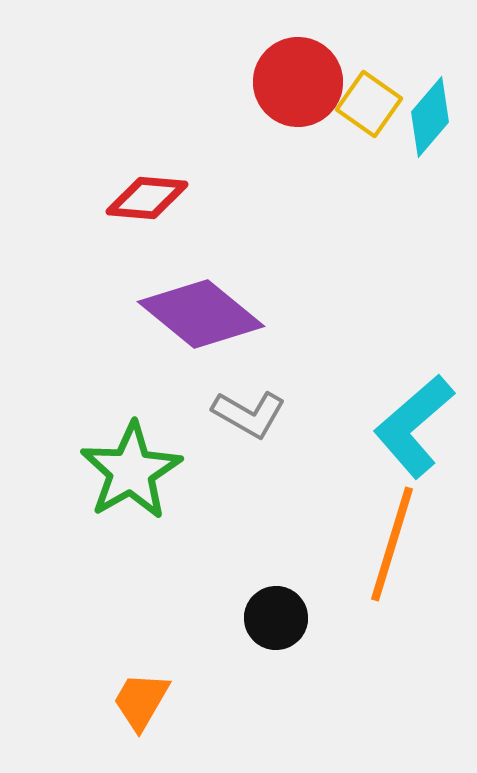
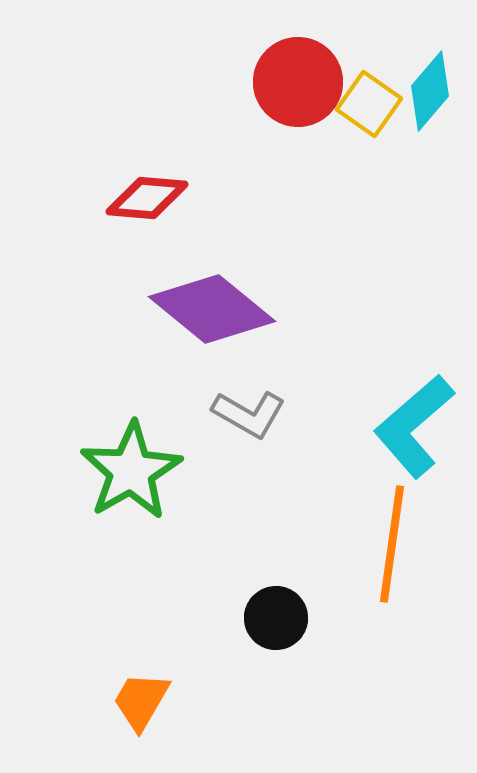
cyan diamond: moved 26 px up
purple diamond: moved 11 px right, 5 px up
orange line: rotated 9 degrees counterclockwise
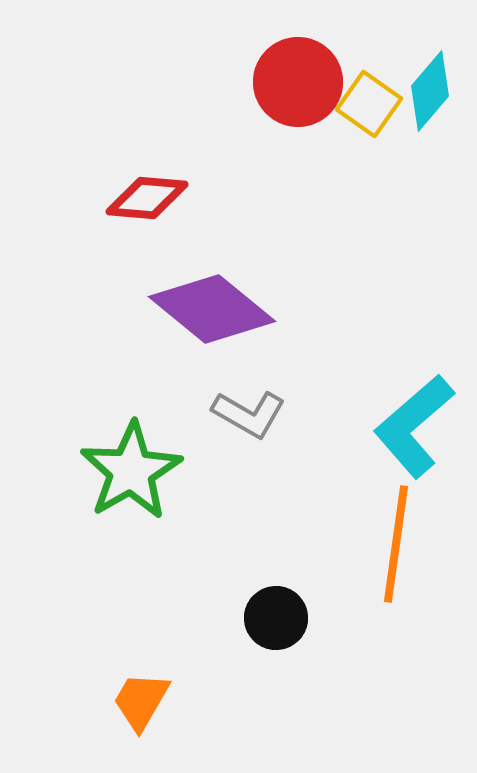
orange line: moved 4 px right
